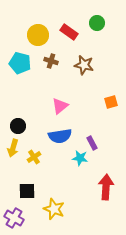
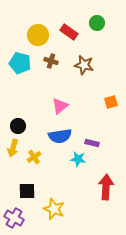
purple rectangle: rotated 48 degrees counterclockwise
cyan star: moved 2 px left, 1 px down
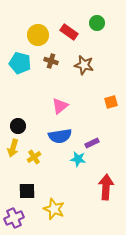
purple rectangle: rotated 40 degrees counterclockwise
purple cross: rotated 36 degrees clockwise
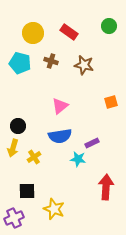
green circle: moved 12 px right, 3 px down
yellow circle: moved 5 px left, 2 px up
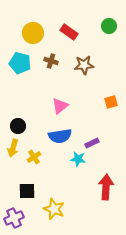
brown star: rotated 18 degrees counterclockwise
